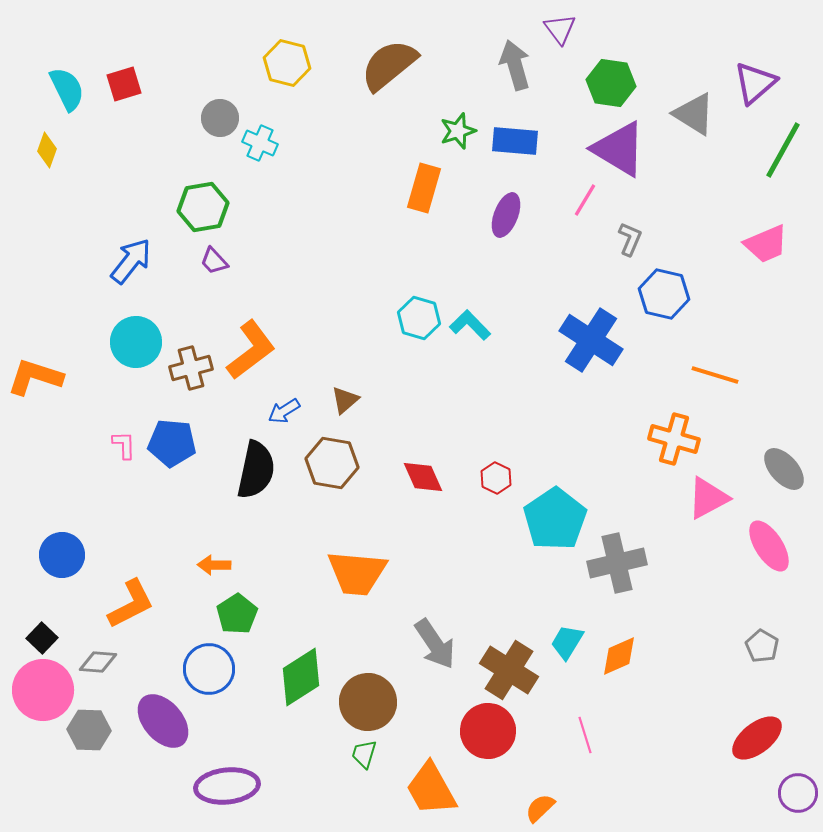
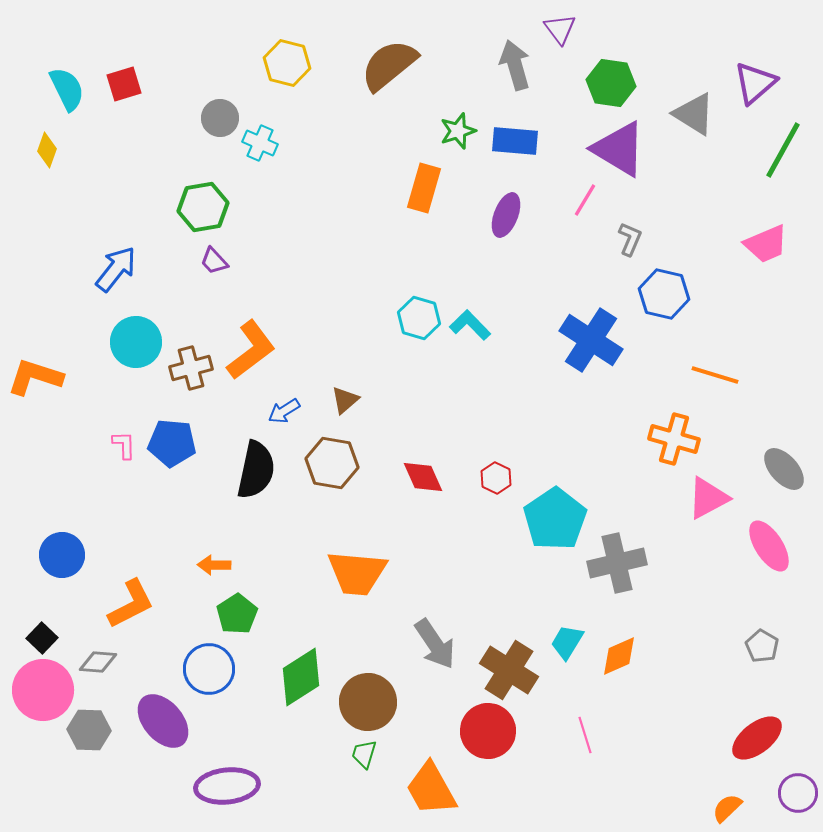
blue arrow at (131, 261): moved 15 px left, 8 px down
orange semicircle at (540, 808): moved 187 px right
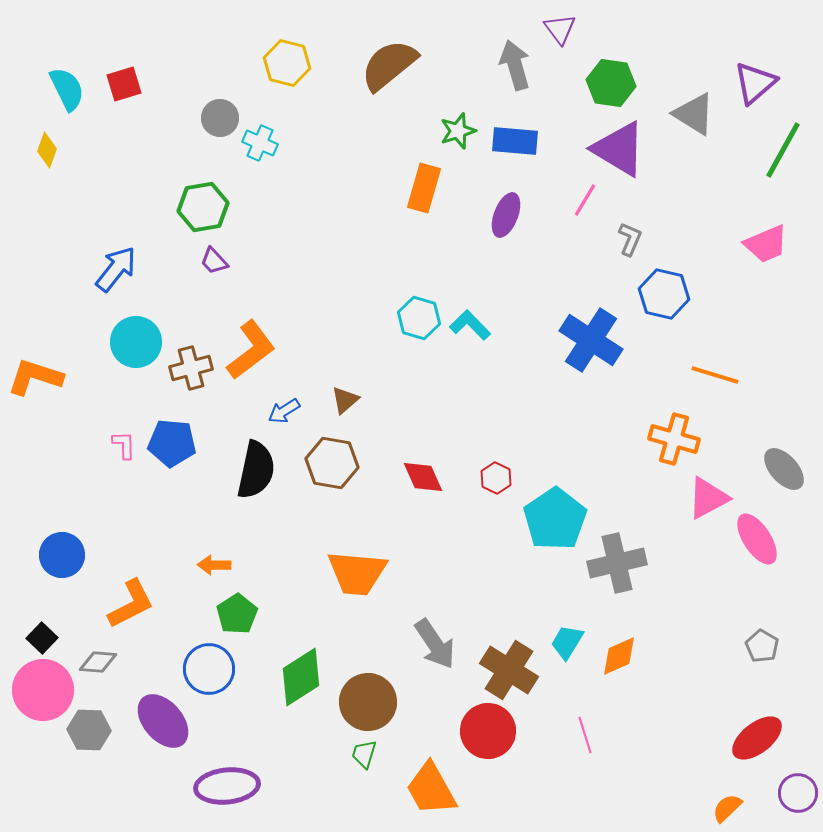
pink ellipse at (769, 546): moved 12 px left, 7 px up
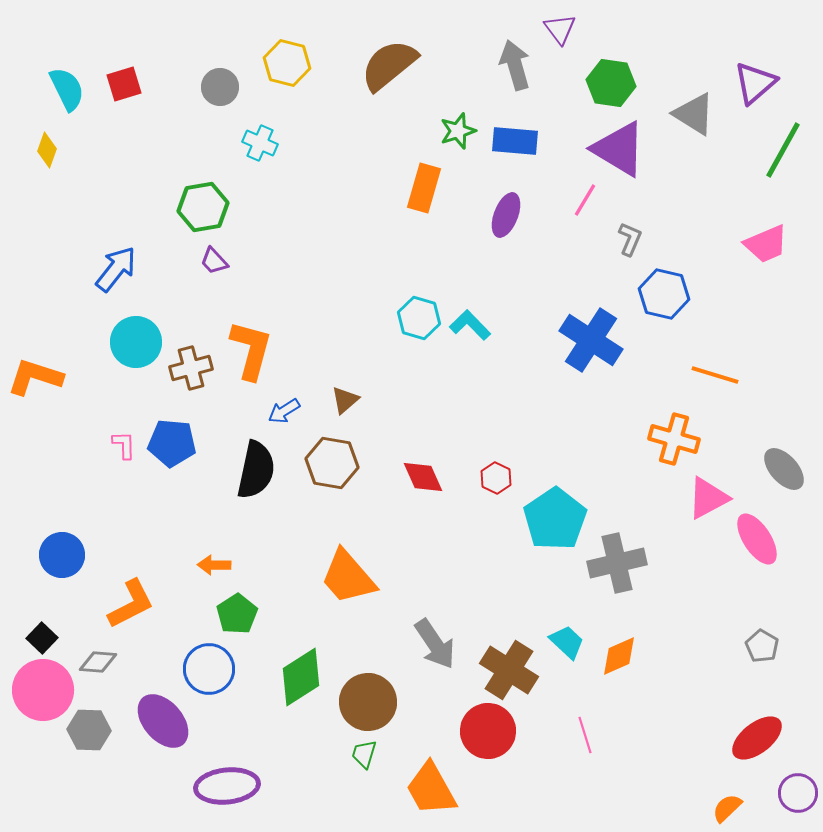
gray circle at (220, 118): moved 31 px up
orange L-shape at (251, 350): rotated 38 degrees counterclockwise
orange trapezoid at (357, 573): moved 9 px left, 4 px down; rotated 44 degrees clockwise
cyan trapezoid at (567, 642): rotated 102 degrees clockwise
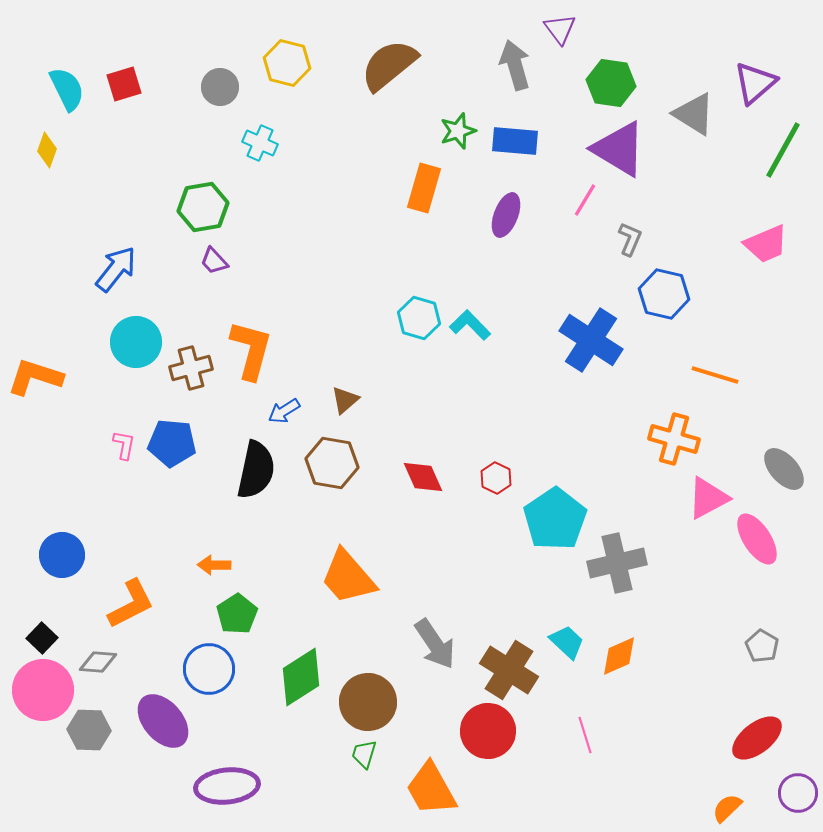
pink L-shape at (124, 445): rotated 12 degrees clockwise
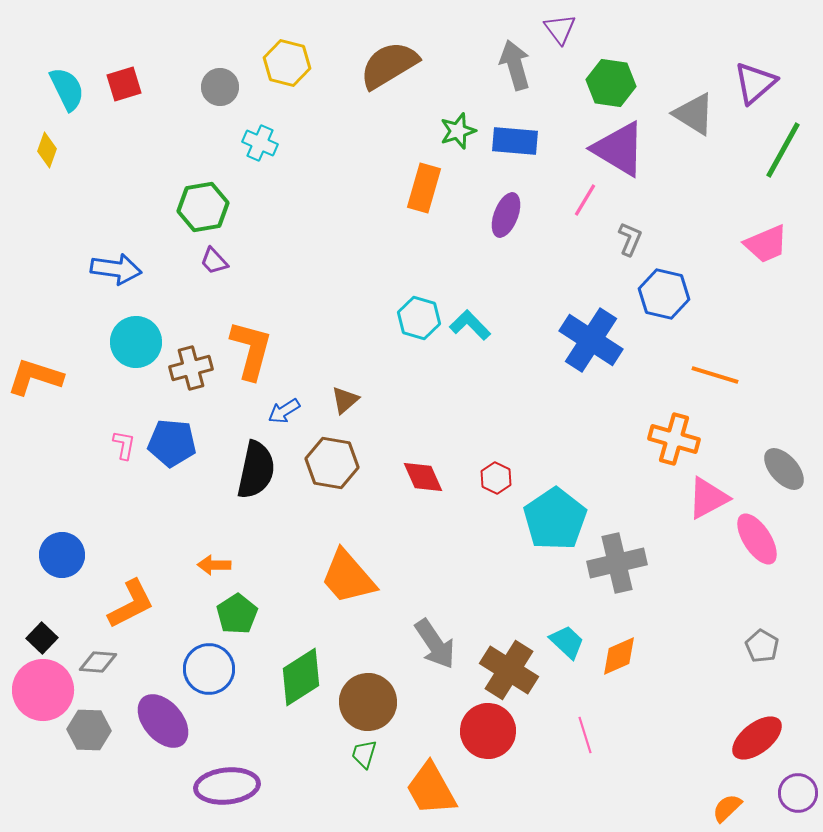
brown semicircle at (389, 65): rotated 8 degrees clockwise
blue arrow at (116, 269): rotated 60 degrees clockwise
